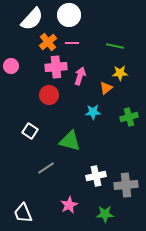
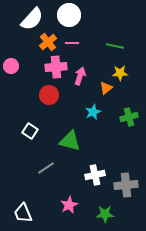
cyan star: rotated 21 degrees counterclockwise
white cross: moved 1 px left, 1 px up
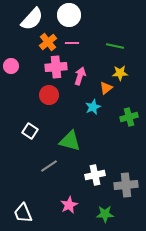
cyan star: moved 5 px up
gray line: moved 3 px right, 2 px up
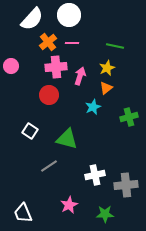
yellow star: moved 13 px left, 5 px up; rotated 21 degrees counterclockwise
green triangle: moved 3 px left, 2 px up
